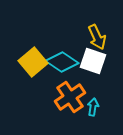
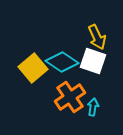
yellow square: moved 6 px down
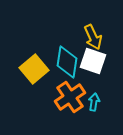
yellow arrow: moved 4 px left
cyan diamond: moved 5 px right; rotated 64 degrees clockwise
yellow square: moved 1 px right, 1 px down
cyan arrow: moved 1 px right, 5 px up
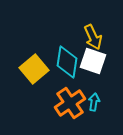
orange cross: moved 6 px down
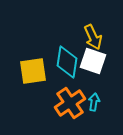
yellow square: moved 1 px left, 2 px down; rotated 32 degrees clockwise
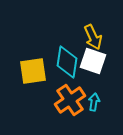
orange cross: moved 3 px up
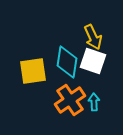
cyan arrow: rotated 12 degrees counterclockwise
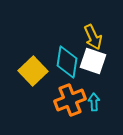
yellow square: rotated 36 degrees counterclockwise
orange cross: rotated 12 degrees clockwise
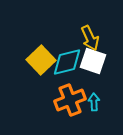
yellow arrow: moved 3 px left, 1 px down
cyan diamond: rotated 68 degrees clockwise
yellow square: moved 8 px right, 11 px up
